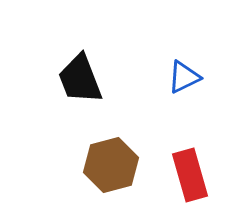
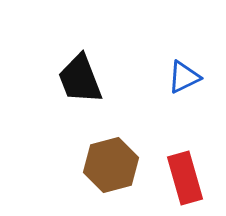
red rectangle: moved 5 px left, 3 px down
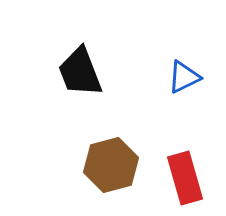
black trapezoid: moved 7 px up
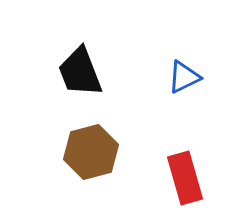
brown hexagon: moved 20 px left, 13 px up
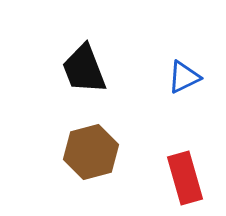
black trapezoid: moved 4 px right, 3 px up
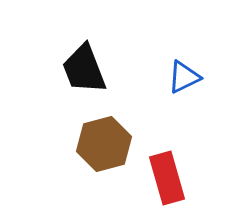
brown hexagon: moved 13 px right, 8 px up
red rectangle: moved 18 px left
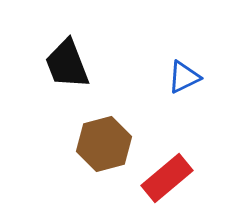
black trapezoid: moved 17 px left, 5 px up
red rectangle: rotated 66 degrees clockwise
